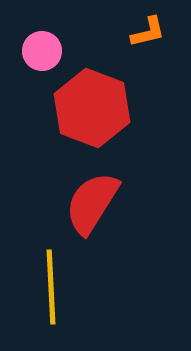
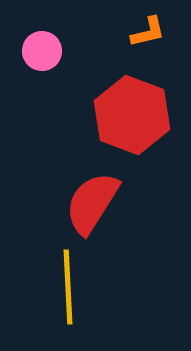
red hexagon: moved 40 px right, 7 px down
yellow line: moved 17 px right
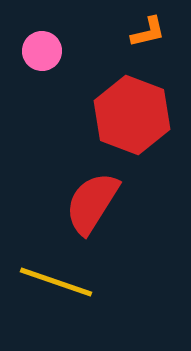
yellow line: moved 12 px left, 5 px up; rotated 68 degrees counterclockwise
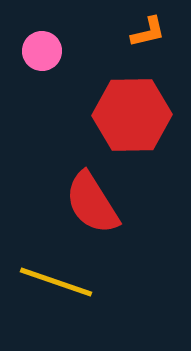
red hexagon: rotated 22 degrees counterclockwise
red semicircle: rotated 64 degrees counterclockwise
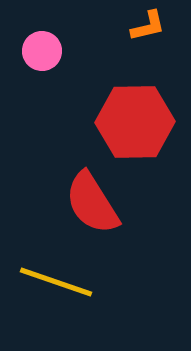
orange L-shape: moved 6 px up
red hexagon: moved 3 px right, 7 px down
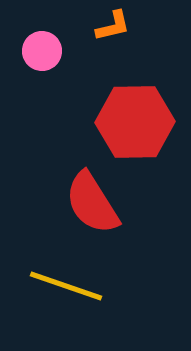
orange L-shape: moved 35 px left
yellow line: moved 10 px right, 4 px down
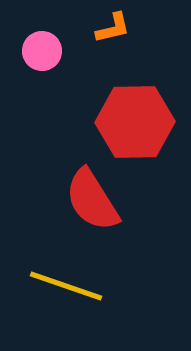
orange L-shape: moved 2 px down
red semicircle: moved 3 px up
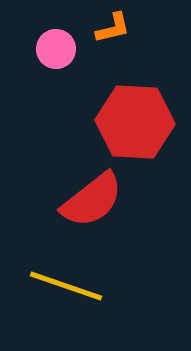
pink circle: moved 14 px right, 2 px up
red hexagon: rotated 4 degrees clockwise
red semicircle: rotated 96 degrees counterclockwise
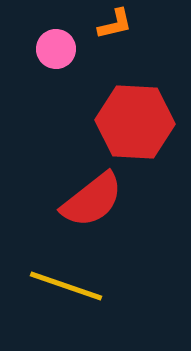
orange L-shape: moved 2 px right, 4 px up
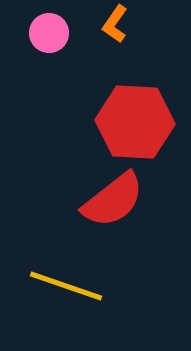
orange L-shape: rotated 138 degrees clockwise
pink circle: moved 7 px left, 16 px up
red semicircle: moved 21 px right
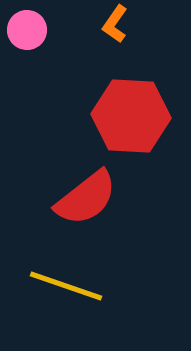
pink circle: moved 22 px left, 3 px up
red hexagon: moved 4 px left, 6 px up
red semicircle: moved 27 px left, 2 px up
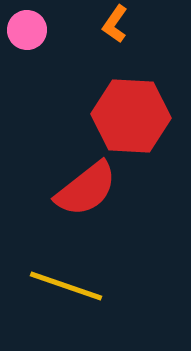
red semicircle: moved 9 px up
